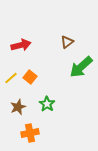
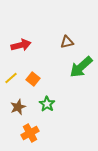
brown triangle: rotated 24 degrees clockwise
orange square: moved 3 px right, 2 px down
orange cross: rotated 18 degrees counterclockwise
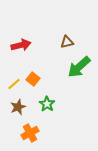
green arrow: moved 2 px left
yellow line: moved 3 px right, 6 px down
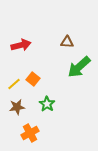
brown triangle: rotated 16 degrees clockwise
brown star: moved 1 px left; rotated 14 degrees clockwise
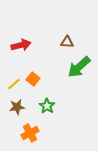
green star: moved 2 px down
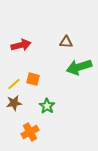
brown triangle: moved 1 px left
green arrow: rotated 25 degrees clockwise
orange square: rotated 24 degrees counterclockwise
brown star: moved 3 px left, 4 px up
orange cross: moved 1 px up
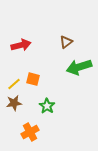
brown triangle: rotated 40 degrees counterclockwise
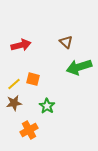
brown triangle: rotated 40 degrees counterclockwise
orange cross: moved 1 px left, 2 px up
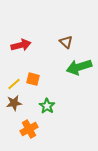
orange cross: moved 1 px up
